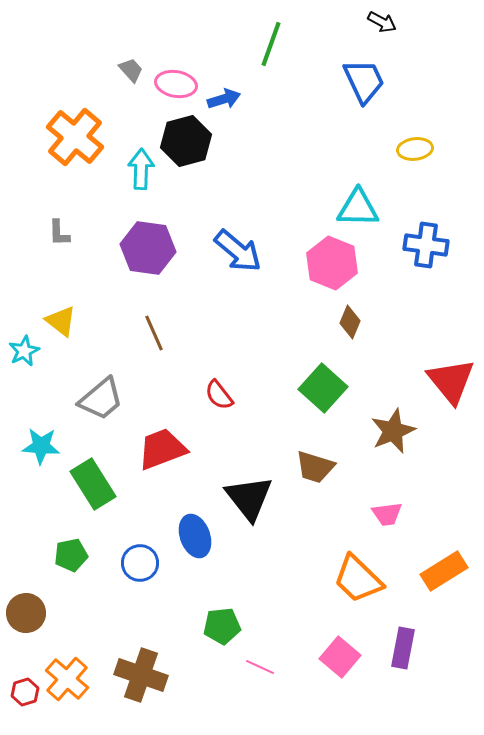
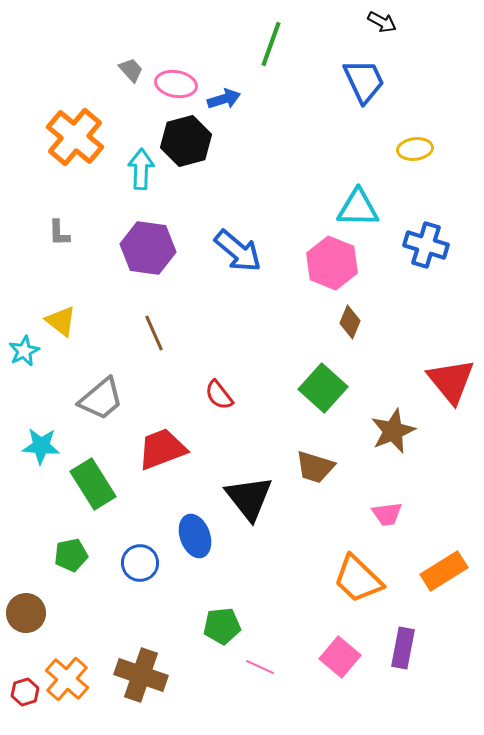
blue cross at (426, 245): rotated 9 degrees clockwise
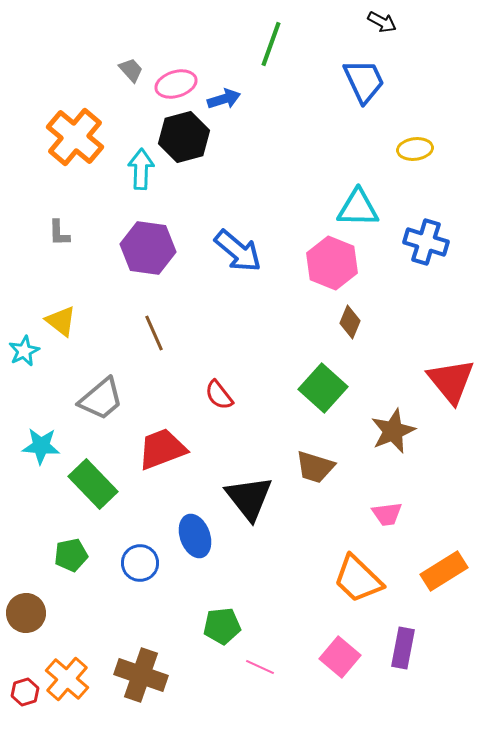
pink ellipse at (176, 84): rotated 27 degrees counterclockwise
black hexagon at (186, 141): moved 2 px left, 4 px up
blue cross at (426, 245): moved 3 px up
green rectangle at (93, 484): rotated 12 degrees counterclockwise
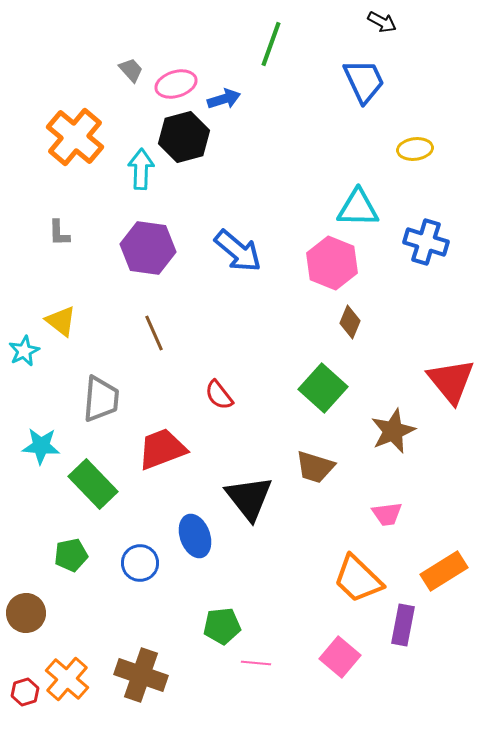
gray trapezoid at (101, 399): rotated 45 degrees counterclockwise
purple rectangle at (403, 648): moved 23 px up
pink line at (260, 667): moved 4 px left, 4 px up; rotated 20 degrees counterclockwise
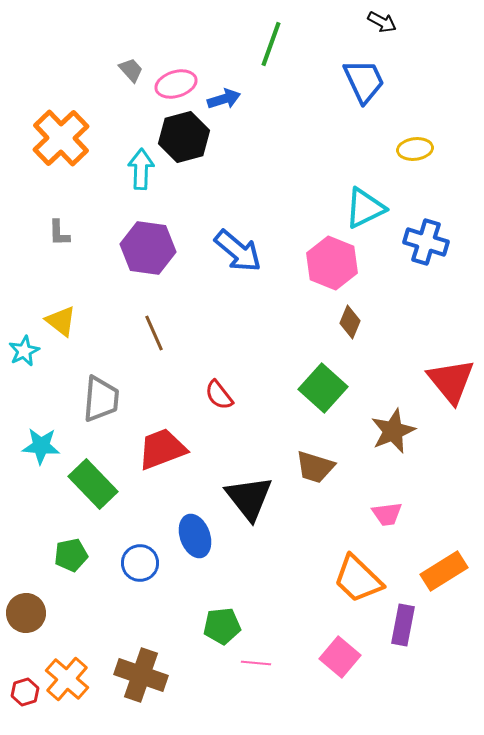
orange cross at (75, 137): moved 14 px left, 1 px down; rotated 6 degrees clockwise
cyan triangle at (358, 208): moved 7 px right; rotated 27 degrees counterclockwise
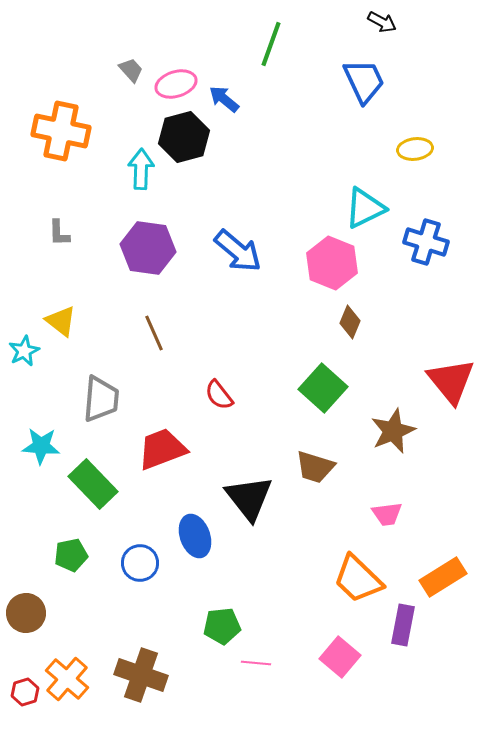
blue arrow at (224, 99): rotated 124 degrees counterclockwise
orange cross at (61, 138): moved 7 px up; rotated 34 degrees counterclockwise
orange rectangle at (444, 571): moved 1 px left, 6 px down
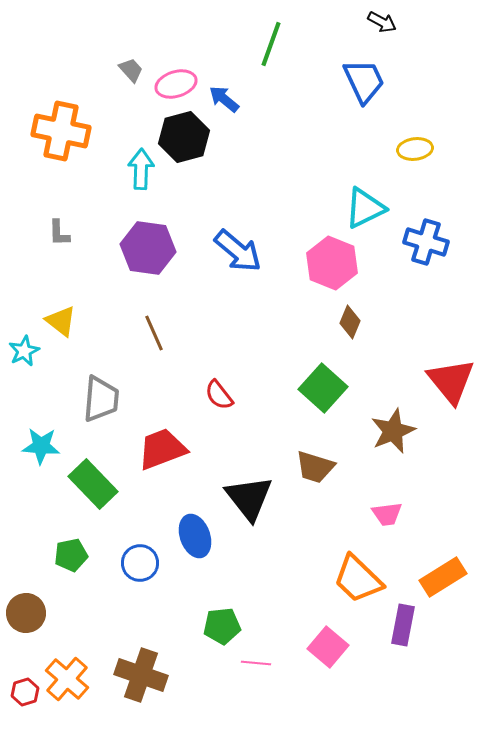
pink square at (340, 657): moved 12 px left, 10 px up
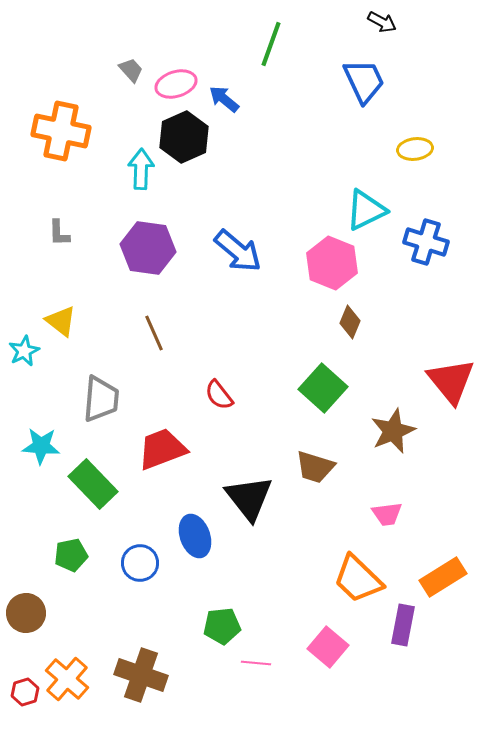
black hexagon at (184, 137): rotated 9 degrees counterclockwise
cyan triangle at (365, 208): moved 1 px right, 2 px down
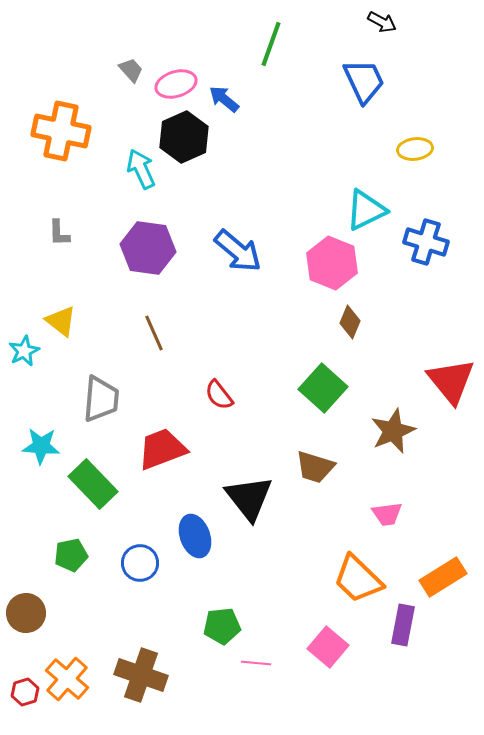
cyan arrow at (141, 169): rotated 27 degrees counterclockwise
